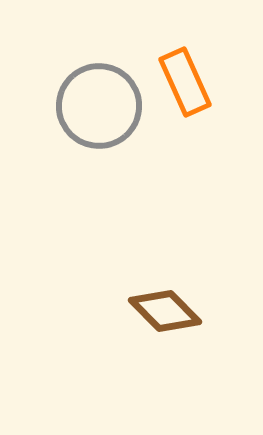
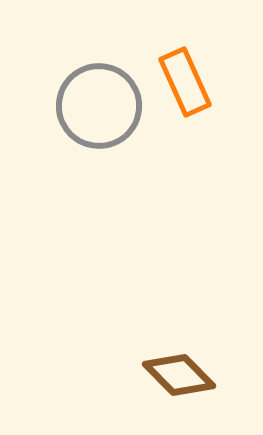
brown diamond: moved 14 px right, 64 px down
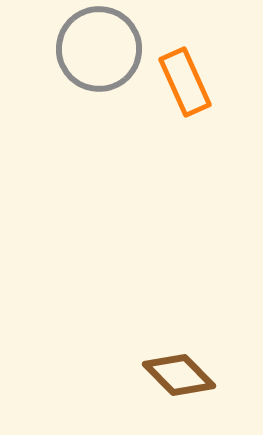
gray circle: moved 57 px up
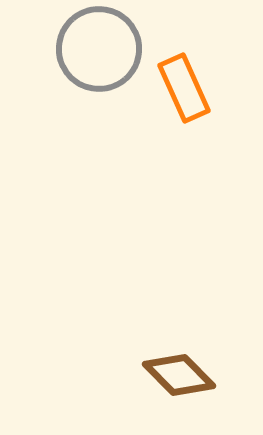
orange rectangle: moved 1 px left, 6 px down
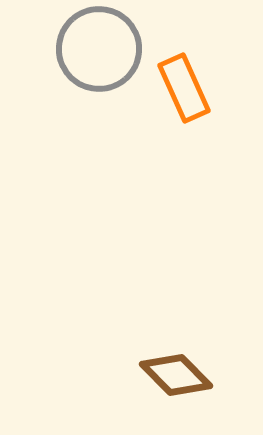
brown diamond: moved 3 px left
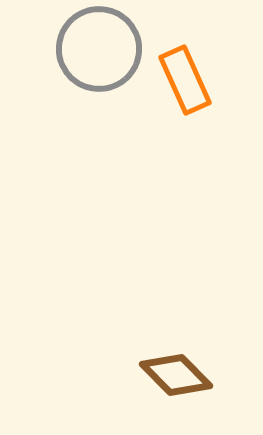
orange rectangle: moved 1 px right, 8 px up
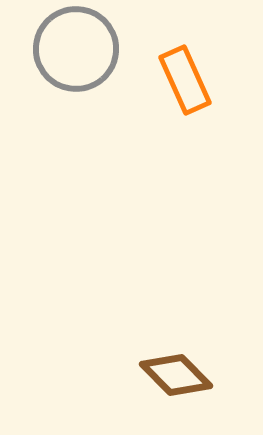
gray circle: moved 23 px left
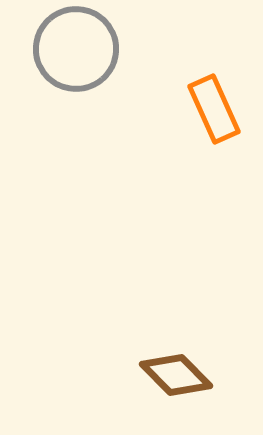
orange rectangle: moved 29 px right, 29 px down
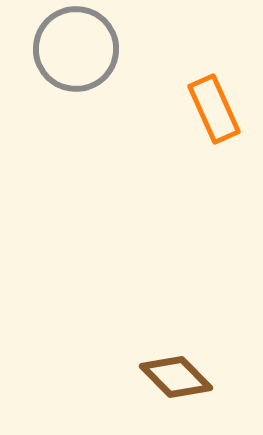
brown diamond: moved 2 px down
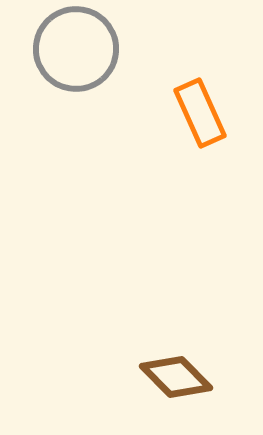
orange rectangle: moved 14 px left, 4 px down
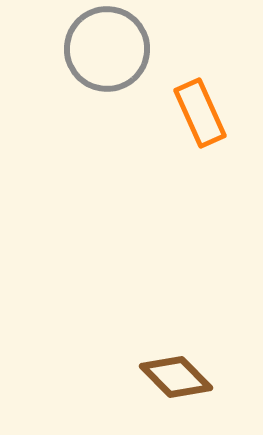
gray circle: moved 31 px right
